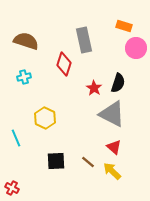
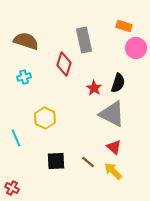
yellow arrow: moved 1 px right
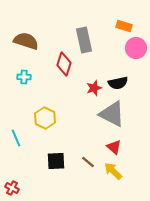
cyan cross: rotated 16 degrees clockwise
black semicircle: rotated 60 degrees clockwise
red star: rotated 21 degrees clockwise
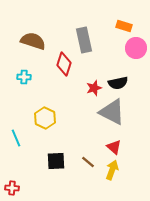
brown semicircle: moved 7 px right
gray triangle: moved 2 px up
yellow arrow: moved 1 px left, 1 px up; rotated 66 degrees clockwise
red cross: rotated 24 degrees counterclockwise
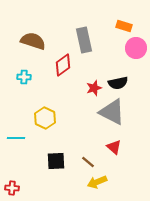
red diamond: moved 1 px left, 1 px down; rotated 35 degrees clockwise
cyan line: rotated 66 degrees counterclockwise
yellow arrow: moved 15 px left, 12 px down; rotated 132 degrees counterclockwise
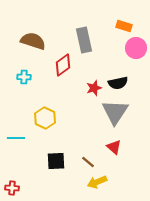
gray triangle: moved 3 px right; rotated 36 degrees clockwise
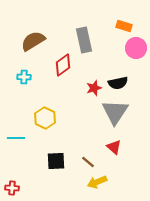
brown semicircle: rotated 50 degrees counterclockwise
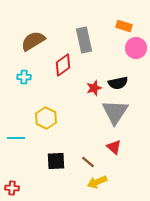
yellow hexagon: moved 1 px right
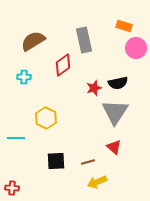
brown line: rotated 56 degrees counterclockwise
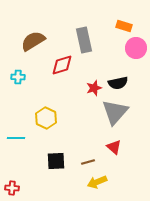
red diamond: moved 1 px left; rotated 20 degrees clockwise
cyan cross: moved 6 px left
gray triangle: rotated 8 degrees clockwise
